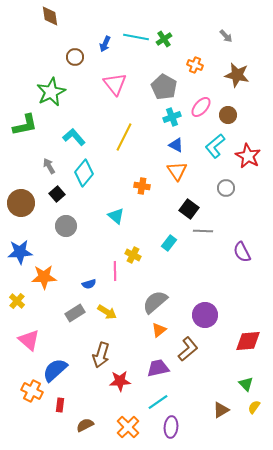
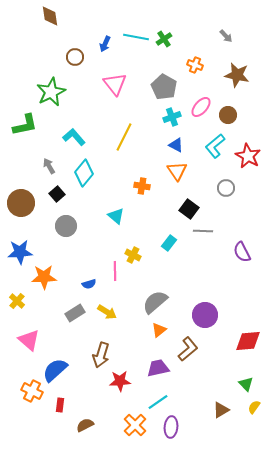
orange cross at (128, 427): moved 7 px right, 2 px up
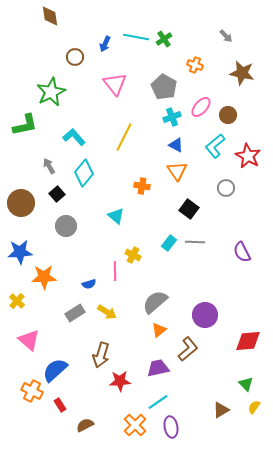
brown star at (237, 75): moved 5 px right, 2 px up
gray line at (203, 231): moved 8 px left, 11 px down
red rectangle at (60, 405): rotated 40 degrees counterclockwise
purple ellipse at (171, 427): rotated 15 degrees counterclockwise
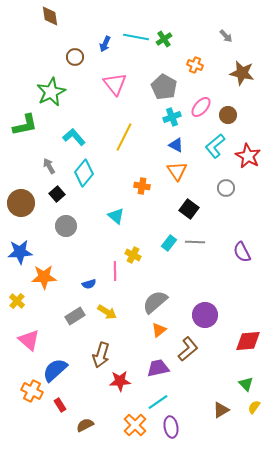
gray rectangle at (75, 313): moved 3 px down
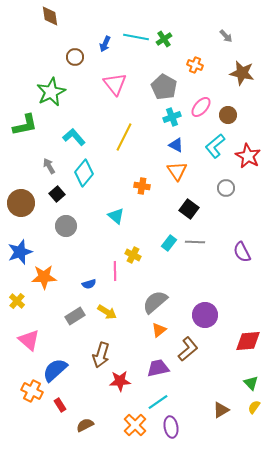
blue star at (20, 252): rotated 15 degrees counterclockwise
green triangle at (246, 384): moved 5 px right, 1 px up
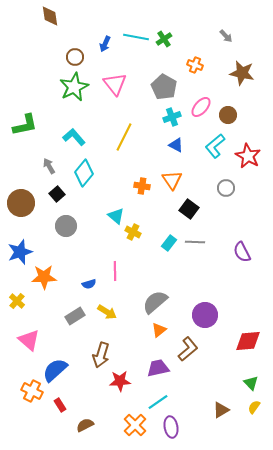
green star at (51, 92): moved 23 px right, 5 px up
orange triangle at (177, 171): moved 5 px left, 9 px down
yellow cross at (133, 255): moved 23 px up
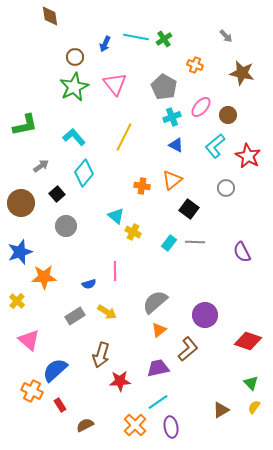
gray arrow at (49, 166): moved 8 px left; rotated 84 degrees clockwise
orange triangle at (172, 180): rotated 25 degrees clockwise
red diamond at (248, 341): rotated 24 degrees clockwise
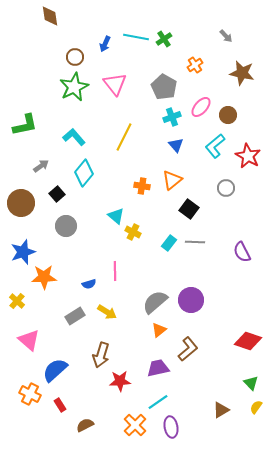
orange cross at (195, 65): rotated 35 degrees clockwise
blue triangle at (176, 145): rotated 21 degrees clockwise
blue star at (20, 252): moved 3 px right
purple circle at (205, 315): moved 14 px left, 15 px up
orange cross at (32, 391): moved 2 px left, 3 px down
yellow semicircle at (254, 407): moved 2 px right
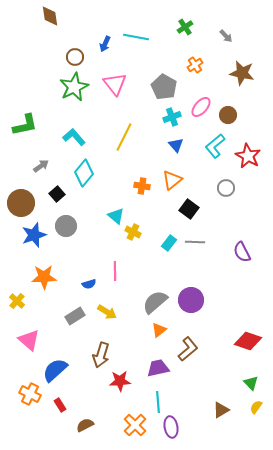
green cross at (164, 39): moved 21 px right, 12 px up
blue star at (23, 252): moved 11 px right, 17 px up
cyan line at (158, 402): rotated 60 degrees counterclockwise
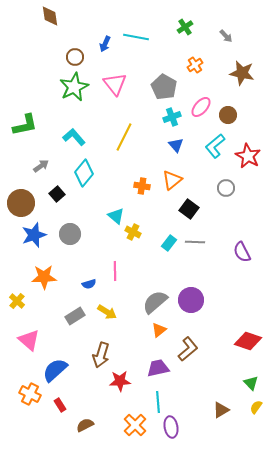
gray circle at (66, 226): moved 4 px right, 8 px down
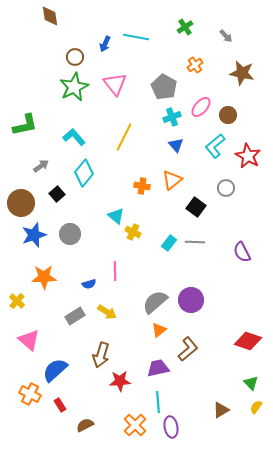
black square at (189, 209): moved 7 px right, 2 px up
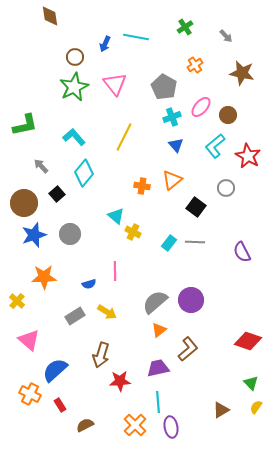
gray arrow at (41, 166): rotated 98 degrees counterclockwise
brown circle at (21, 203): moved 3 px right
